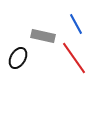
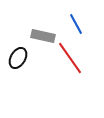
red line: moved 4 px left
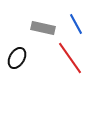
gray rectangle: moved 8 px up
black ellipse: moved 1 px left
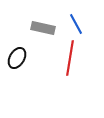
red line: rotated 44 degrees clockwise
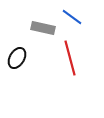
blue line: moved 4 px left, 7 px up; rotated 25 degrees counterclockwise
red line: rotated 24 degrees counterclockwise
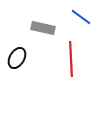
blue line: moved 9 px right
red line: moved 1 px right, 1 px down; rotated 12 degrees clockwise
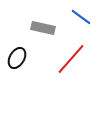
red line: rotated 44 degrees clockwise
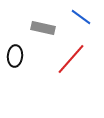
black ellipse: moved 2 px left, 2 px up; rotated 25 degrees counterclockwise
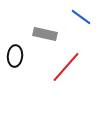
gray rectangle: moved 2 px right, 6 px down
red line: moved 5 px left, 8 px down
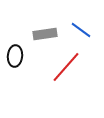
blue line: moved 13 px down
gray rectangle: rotated 20 degrees counterclockwise
